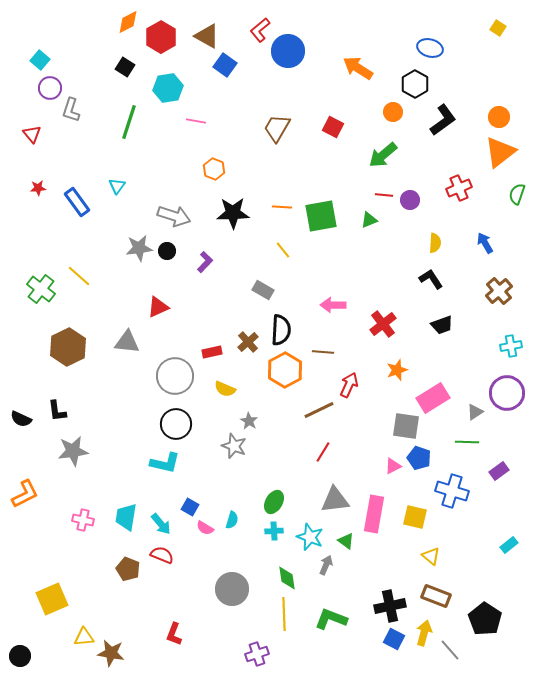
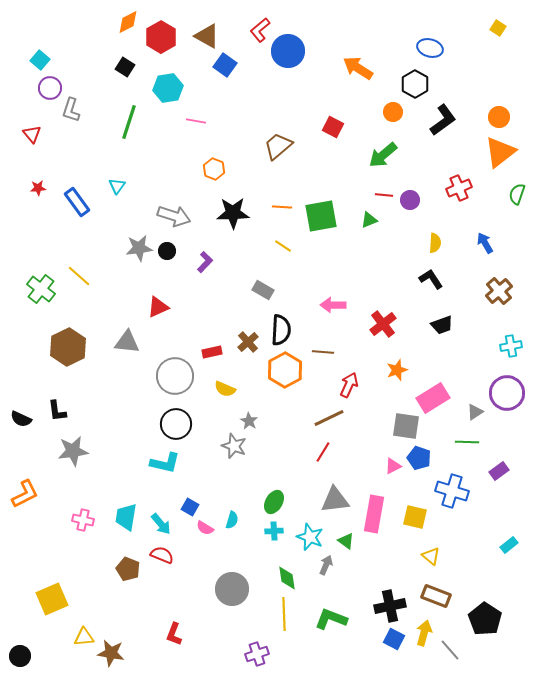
brown trapezoid at (277, 128): moved 1 px right, 18 px down; rotated 20 degrees clockwise
yellow line at (283, 250): moved 4 px up; rotated 18 degrees counterclockwise
brown line at (319, 410): moved 10 px right, 8 px down
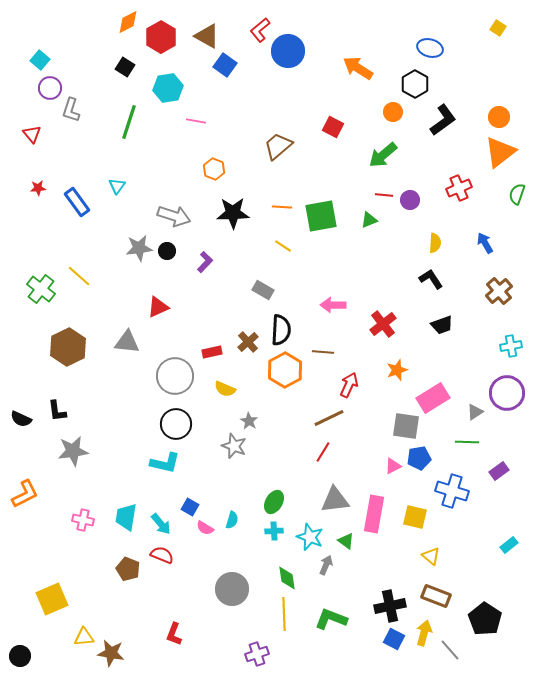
blue pentagon at (419, 458): rotated 30 degrees counterclockwise
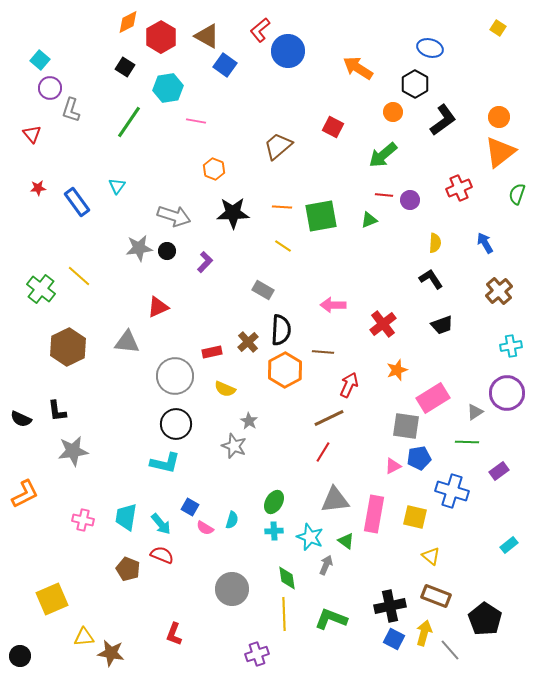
green line at (129, 122): rotated 16 degrees clockwise
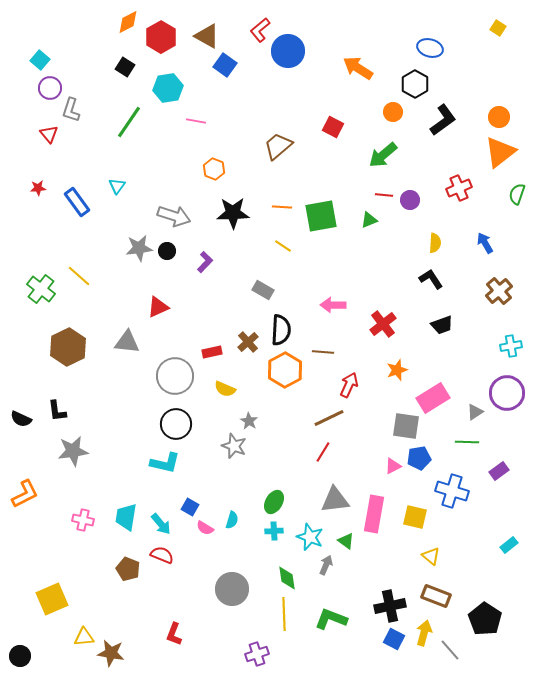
red triangle at (32, 134): moved 17 px right
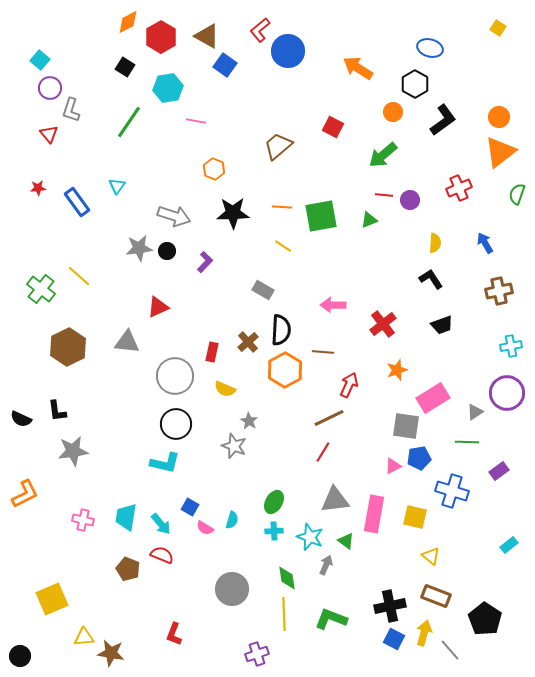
brown cross at (499, 291): rotated 28 degrees clockwise
red rectangle at (212, 352): rotated 66 degrees counterclockwise
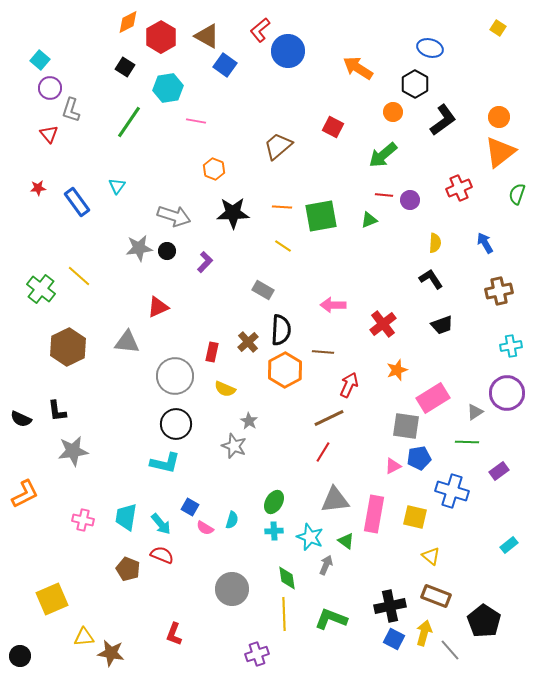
black pentagon at (485, 619): moved 1 px left, 2 px down
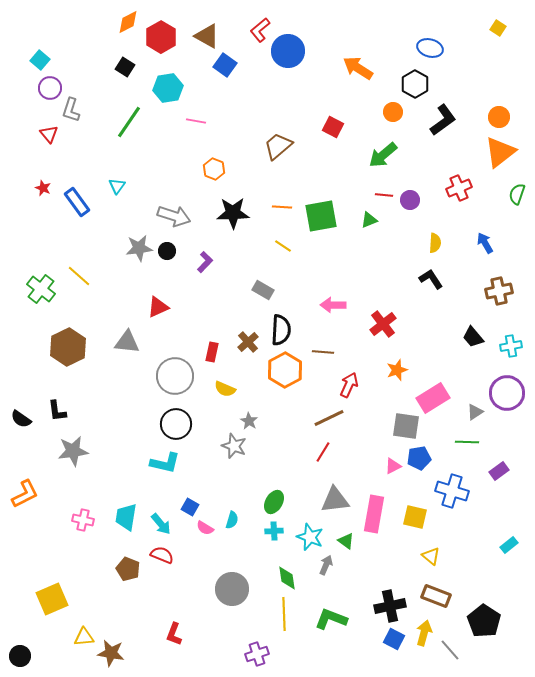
red star at (38, 188): moved 5 px right; rotated 28 degrees clockwise
black trapezoid at (442, 325): moved 31 px right, 12 px down; rotated 70 degrees clockwise
black semicircle at (21, 419): rotated 10 degrees clockwise
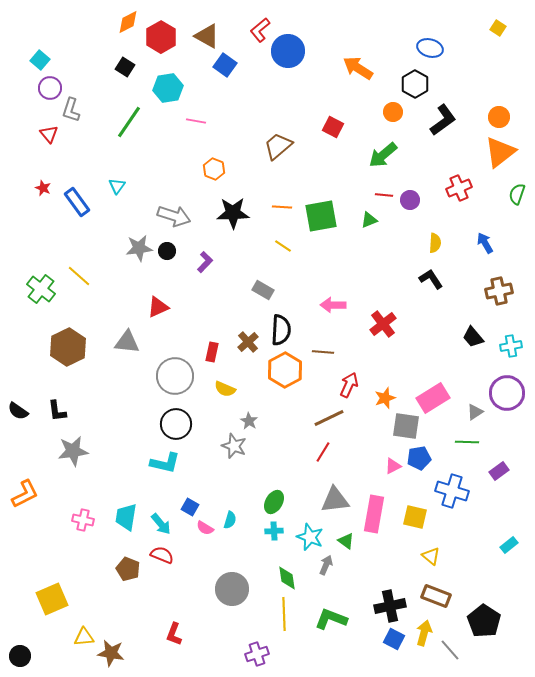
orange star at (397, 370): moved 12 px left, 28 px down
black semicircle at (21, 419): moved 3 px left, 8 px up
cyan semicircle at (232, 520): moved 2 px left
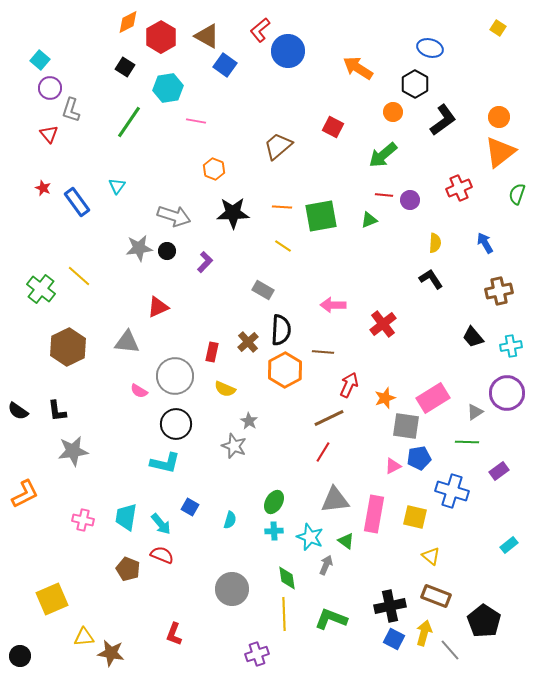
pink semicircle at (205, 528): moved 66 px left, 137 px up
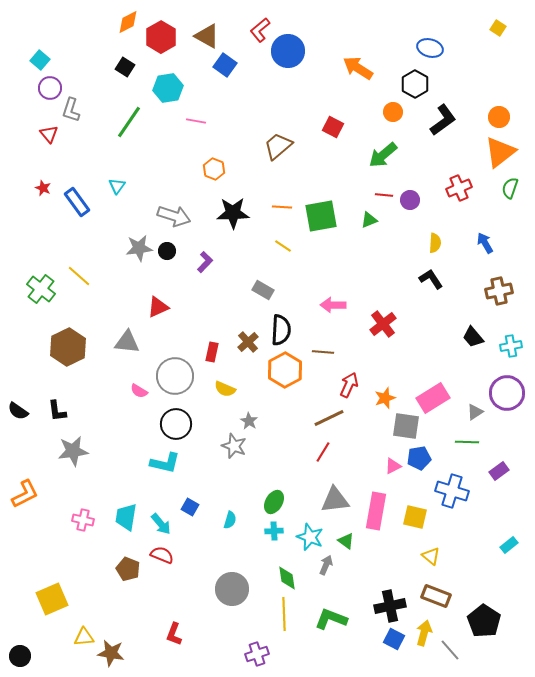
green semicircle at (517, 194): moved 7 px left, 6 px up
pink rectangle at (374, 514): moved 2 px right, 3 px up
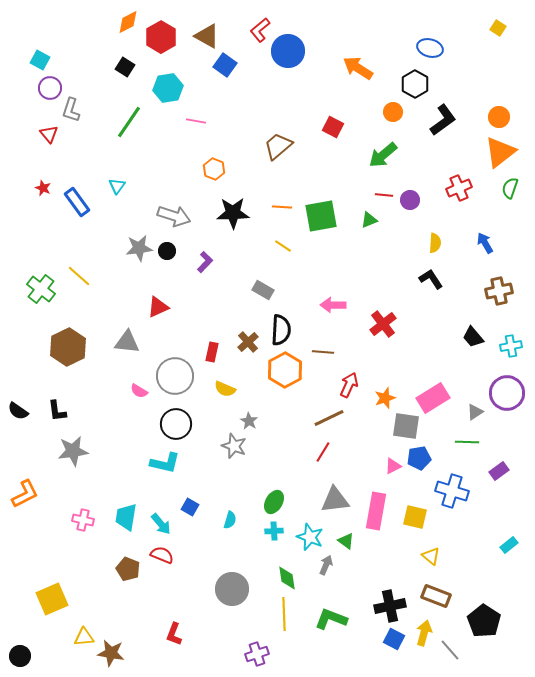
cyan square at (40, 60): rotated 12 degrees counterclockwise
